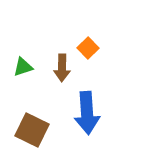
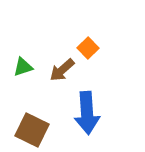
brown arrow: moved 2 px down; rotated 48 degrees clockwise
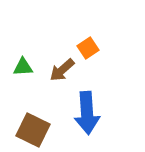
orange square: rotated 10 degrees clockwise
green triangle: rotated 15 degrees clockwise
brown square: moved 1 px right
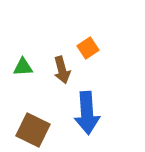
brown arrow: rotated 64 degrees counterclockwise
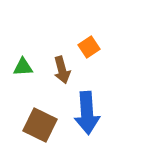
orange square: moved 1 px right, 1 px up
brown square: moved 7 px right, 5 px up
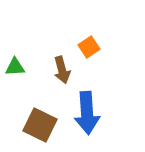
green triangle: moved 8 px left
